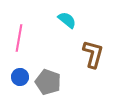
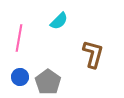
cyan semicircle: moved 8 px left, 1 px down; rotated 96 degrees clockwise
gray pentagon: rotated 15 degrees clockwise
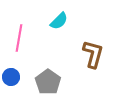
blue circle: moved 9 px left
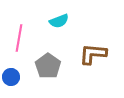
cyan semicircle: rotated 24 degrees clockwise
brown L-shape: rotated 100 degrees counterclockwise
gray pentagon: moved 16 px up
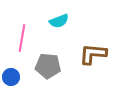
pink line: moved 3 px right
gray pentagon: rotated 30 degrees counterclockwise
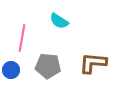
cyan semicircle: rotated 54 degrees clockwise
brown L-shape: moved 9 px down
blue circle: moved 7 px up
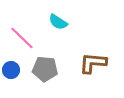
cyan semicircle: moved 1 px left, 1 px down
pink line: rotated 56 degrees counterclockwise
gray pentagon: moved 3 px left, 3 px down
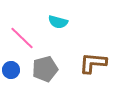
cyan semicircle: rotated 18 degrees counterclockwise
gray pentagon: rotated 20 degrees counterclockwise
